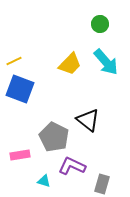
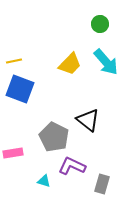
yellow line: rotated 14 degrees clockwise
pink rectangle: moved 7 px left, 2 px up
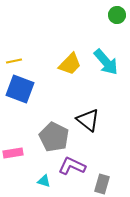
green circle: moved 17 px right, 9 px up
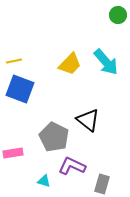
green circle: moved 1 px right
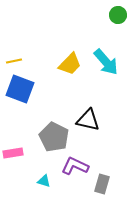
black triangle: rotated 25 degrees counterclockwise
purple L-shape: moved 3 px right
